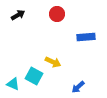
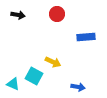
black arrow: rotated 40 degrees clockwise
blue arrow: rotated 128 degrees counterclockwise
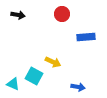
red circle: moved 5 px right
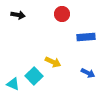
cyan square: rotated 18 degrees clockwise
blue arrow: moved 10 px right, 14 px up; rotated 16 degrees clockwise
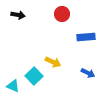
cyan triangle: moved 2 px down
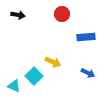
cyan triangle: moved 1 px right
